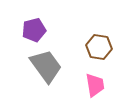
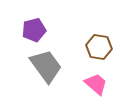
pink trapezoid: moved 1 px right, 1 px up; rotated 40 degrees counterclockwise
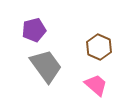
brown hexagon: rotated 15 degrees clockwise
pink trapezoid: moved 1 px down
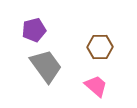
brown hexagon: moved 1 px right; rotated 25 degrees counterclockwise
pink trapezoid: moved 1 px down
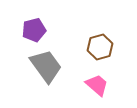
brown hexagon: rotated 15 degrees counterclockwise
pink trapezoid: moved 1 px right, 1 px up
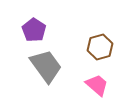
purple pentagon: rotated 25 degrees counterclockwise
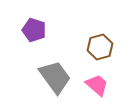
purple pentagon: rotated 15 degrees counterclockwise
gray trapezoid: moved 9 px right, 11 px down
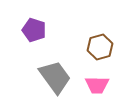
pink trapezoid: rotated 140 degrees clockwise
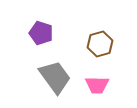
purple pentagon: moved 7 px right, 3 px down
brown hexagon: moved 3 px up
